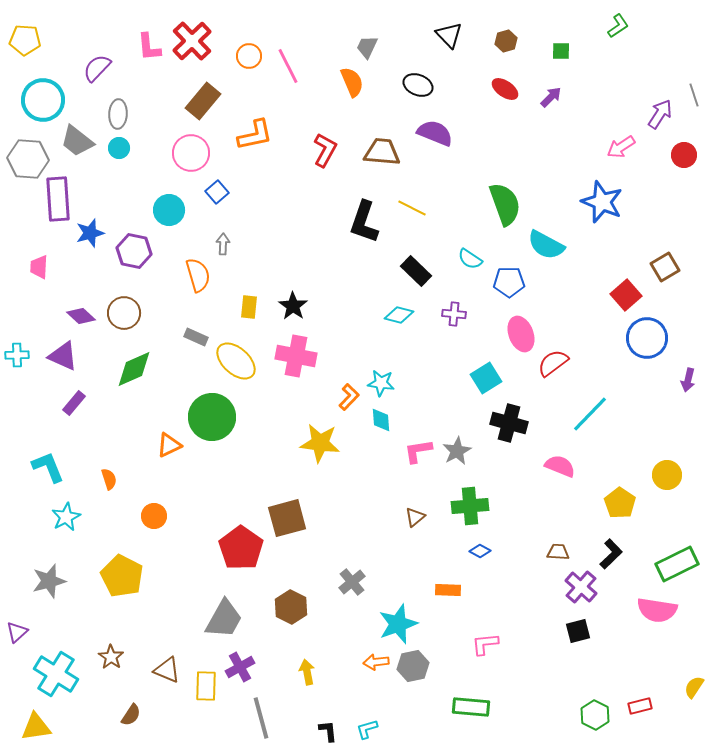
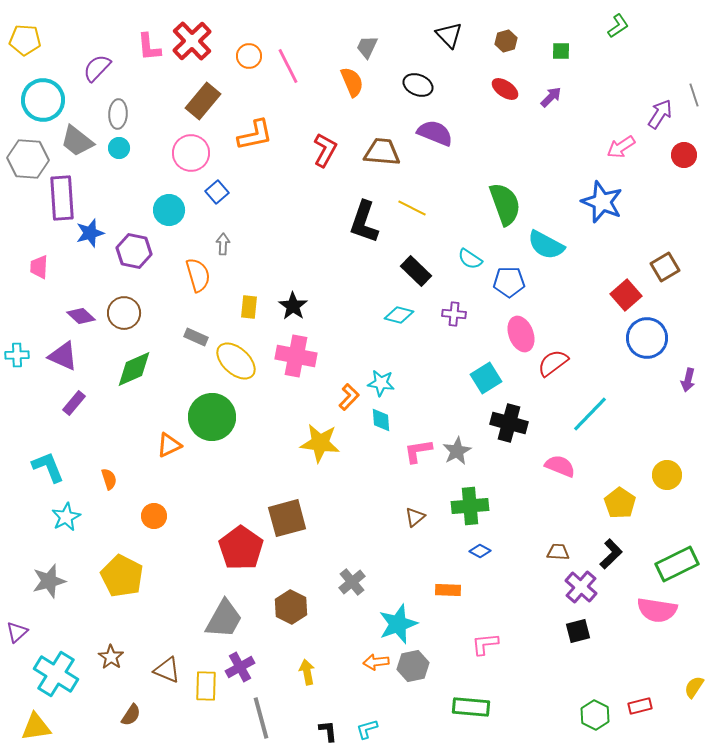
purple rectangle at (58, 199): moved 4 px right, 1 px up
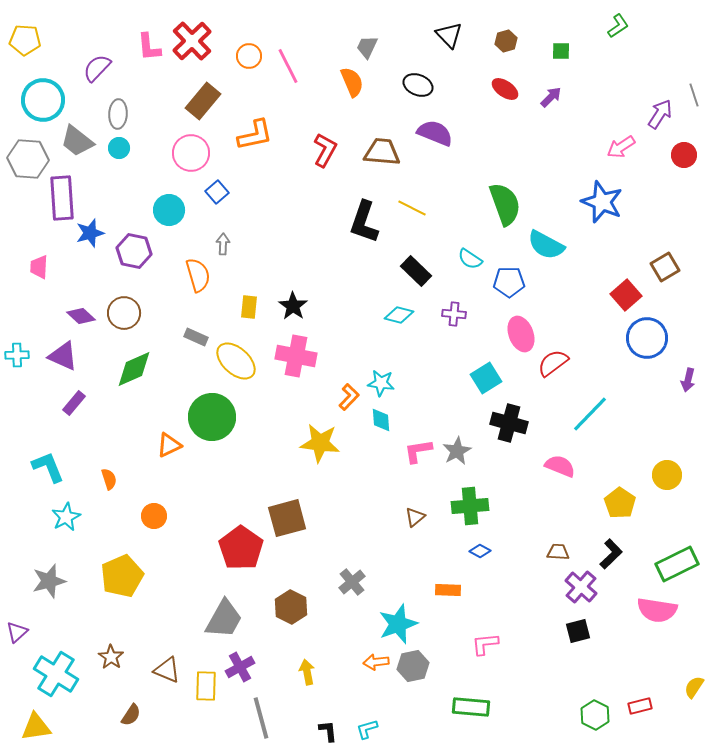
yellow pentagon at (122, 576): rotated 21 degrees clockwise
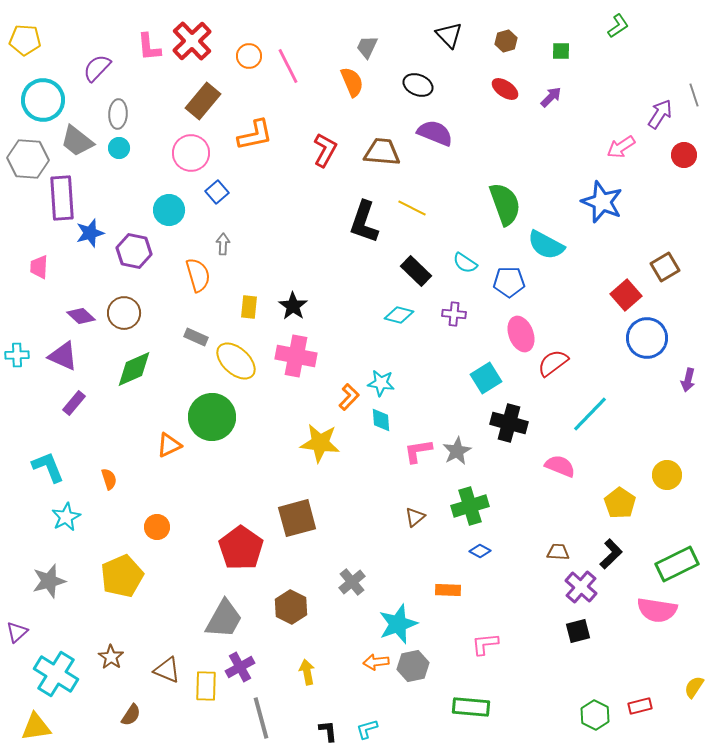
cyan semicircle at (470, 259): moved 5 px left, 4 px down
green cross at (470, 506): rotated 12 degrees counterclockwise
orange circle at (154, 516): moved 3 px right, 11 px down
brown square at (287, 518): moved 10 px right
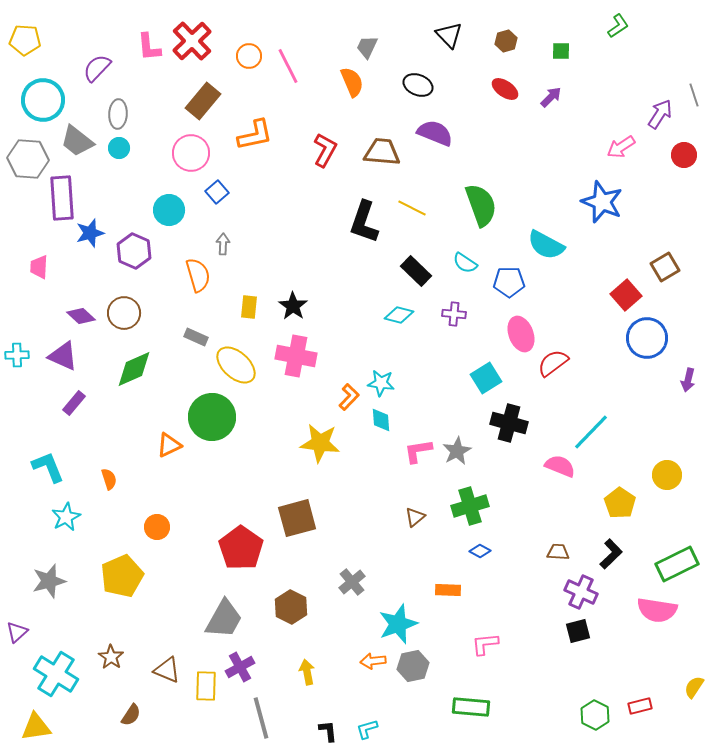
green semicircle at (505, 204): moved 24 px left, 1 px down
purple hexagon at (134, 251): rotated 12 degrees clockwise
yellow ellipse at (236, 361): moved 4 px down
cyan line at (590, 414): moved 1 px right, 18 px down
purple cross at (581, 587): moved 5 px down; rotated 16 degrees counterclockwise
orange arrow at (376, 662): moved 3 px left, 1 px up
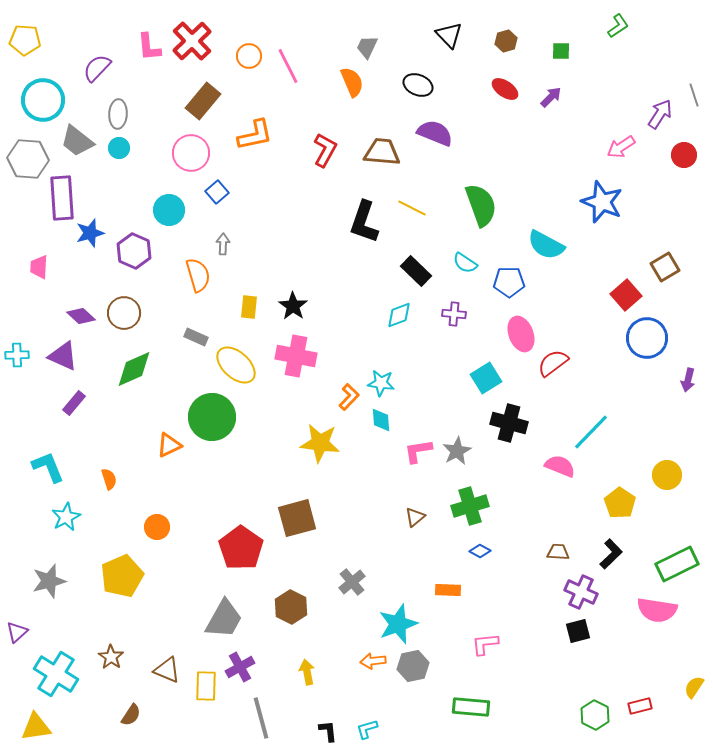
cyan diamond at (399, 315): rotated 36 degrees counterclockwise
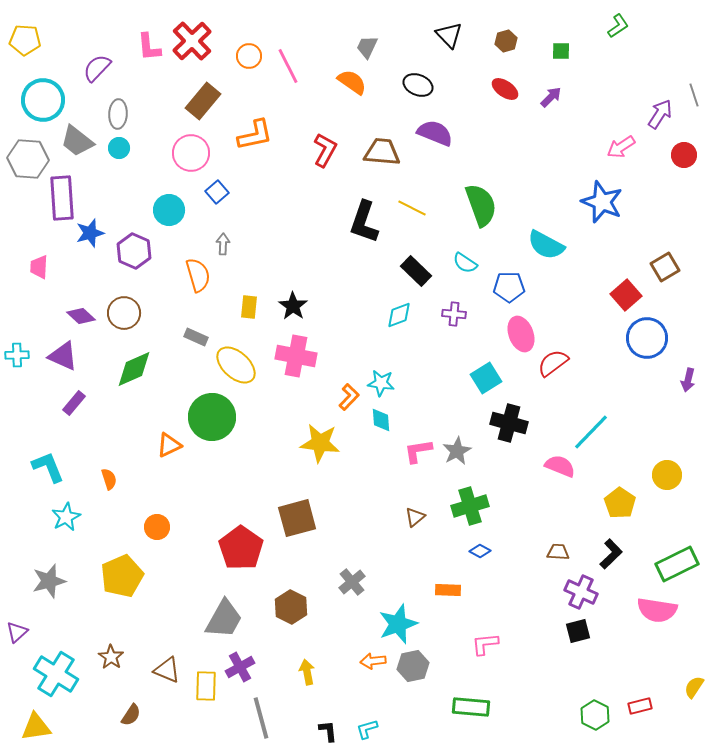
orange semicircle at (352, 82): rotated 32 degrees counterclockwise
blue pentagon at (509, 282): moved 5 px down
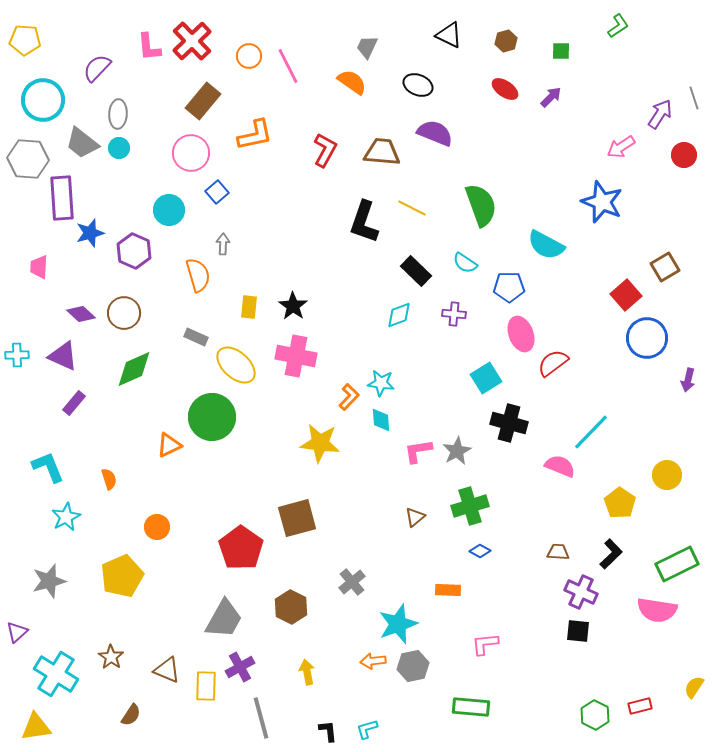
black triangle at (449, 35): rotated 20 degrees counterclockwise
gray line at (694, 95): moved 3 px down
gray trapezoid at (77, 141): moved 5 px right, 2 px down
purple diamond at (81, 316): moved 2 px up
black square at (578, 631): rotated 20 degrees clockwise
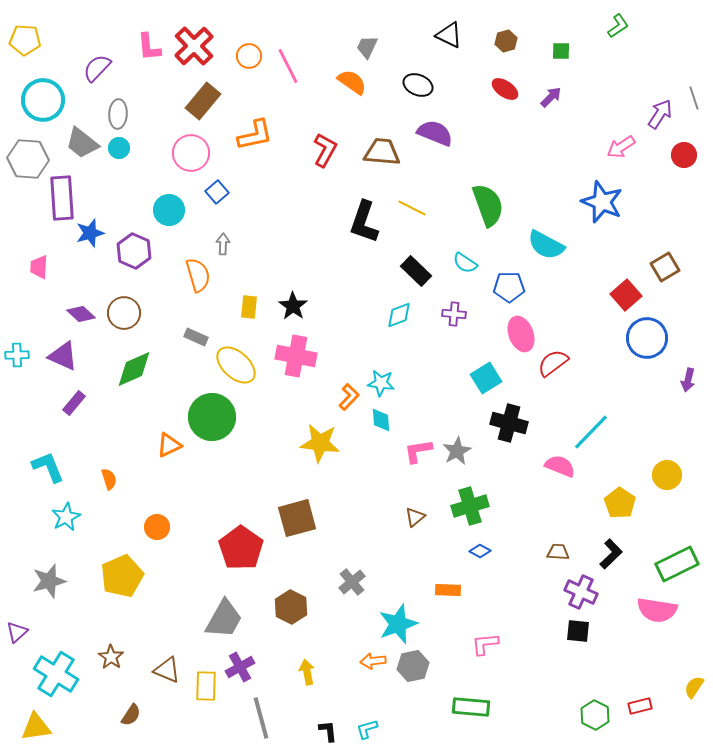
red cross at (192, 41): moved 2 px right, 5 px down
green semicircle at (481, 205): moved 7 px right
